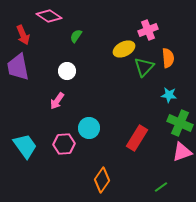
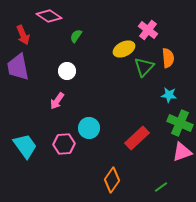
pink cross: rotated 30 degrees counterclockwise
red rectangle: rotated 15 degrees clockwise
orange diamond: moved 10 px right
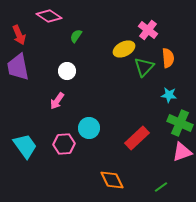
red arrow: moved 4 px left
orange diamond: rotated 60 degrees counterclockwise
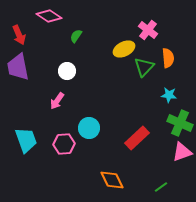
cyan trapezoid: moved 1 px right, 6 px up; rotated 16 degrees clockwise
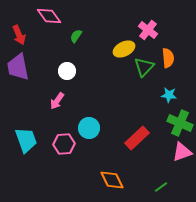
pink diamond: rotated 20 degrees clockwise
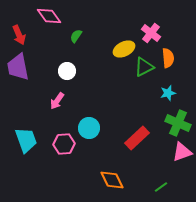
pink cross: moved 3 px right, 3 px down
green triangle: rotated 20 degrees clockwise
cyan star: moved 1 px left, 2 px up; rotated 21 degrees counterclockwise
green cross: moved 2 px left
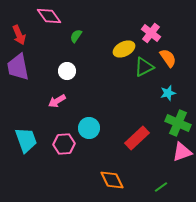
orange semicircle: rotated 30 degrees counterclockwise
pink arrow: rotated 24 degrees clockwise
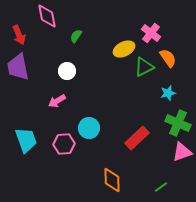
pink diamond: moved 2 px left; rotated 25 degrees clockwise
orange diamond: rotated 25 degrees clockwise
